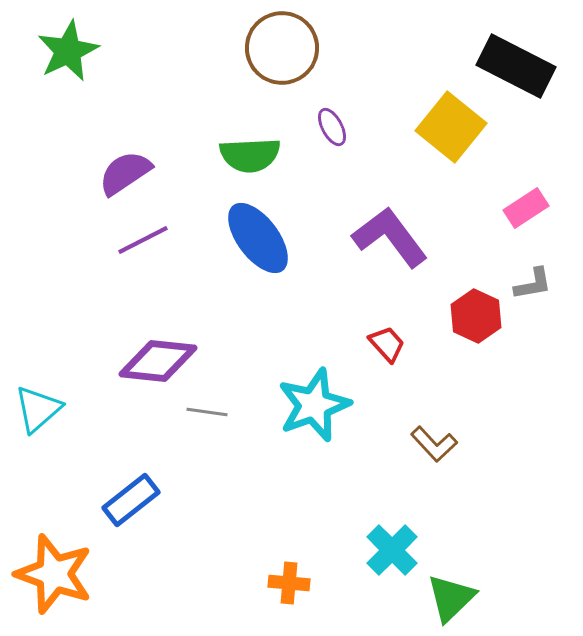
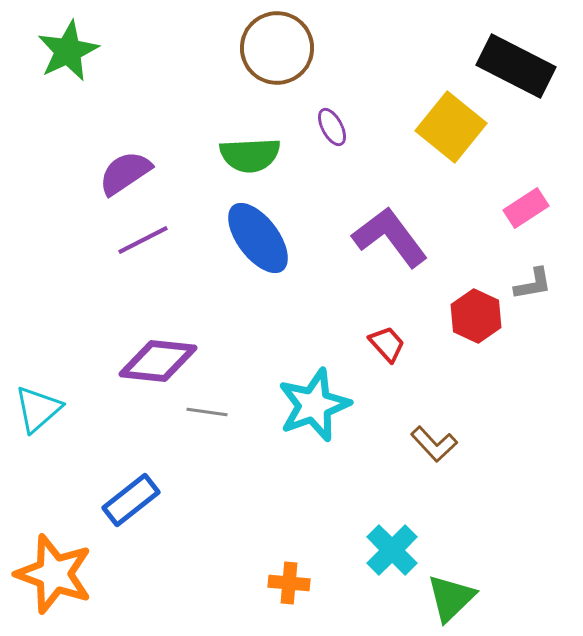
brown circle: moved 5 px left
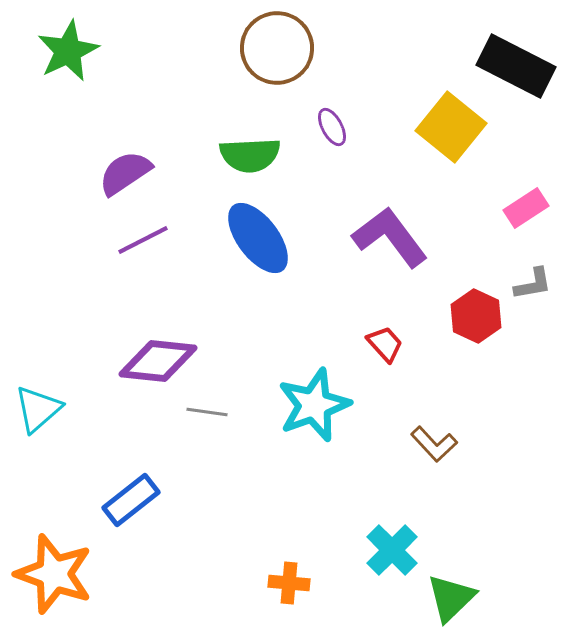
red trapezoid: moved 2 px left
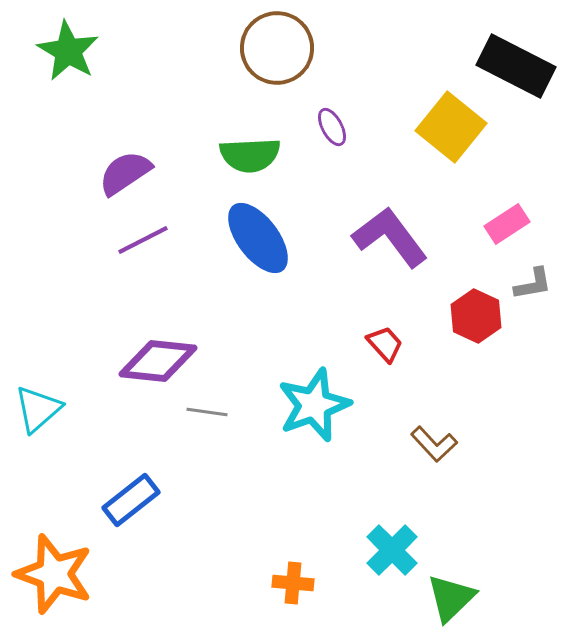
green star: rotated 16 degrees counterclockwise
pink rectangle: moved 19 px left, 16 px down
orange cross: moved 4 px right
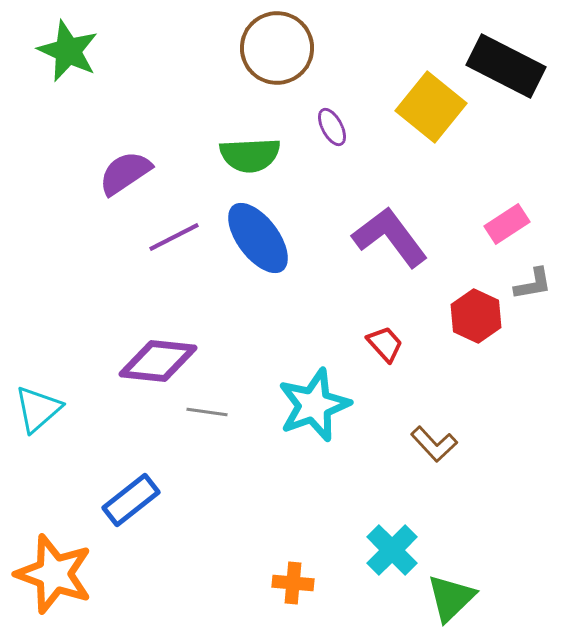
green star: rotated 6 degrees counterclockwise
black rectangle: moved 10 px left
yellow square: moved 20 px left, 20 px up
purple line: moved 31 px right, 3 px up
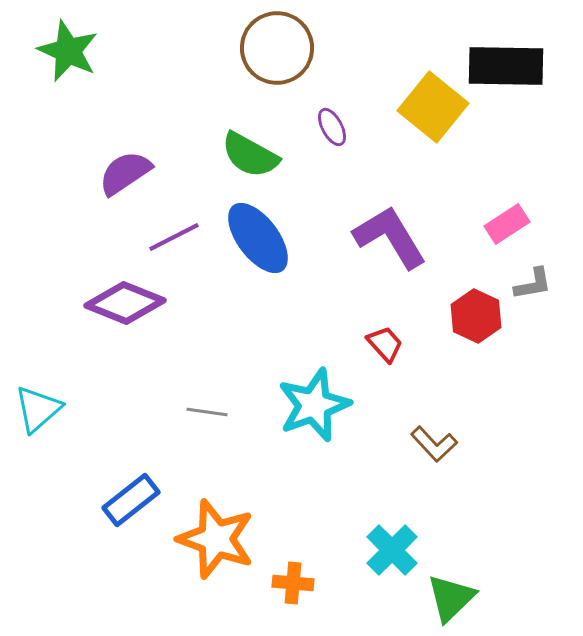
black rectangle: rotated 26 degrees counterclockwise
yellow square: moved 2 px right
green semicircle: rotated 32 degrees clockwise
purple L-shape: rotated 6 degrees clockwise
purple diamond: moved 33 px left, 58 px up; rotated 16 degrees clockwise
orange star: moved 162 px right, 35 px up
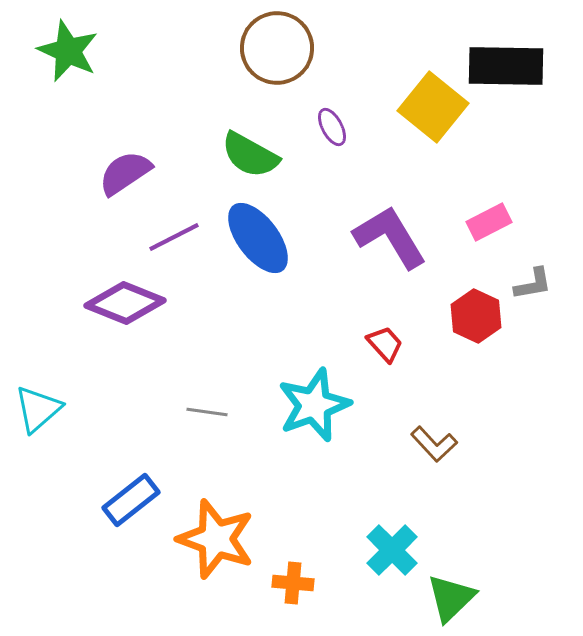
pink rectangle: moved 18 px left, 2 px up; rotated 6 degrees clockwise
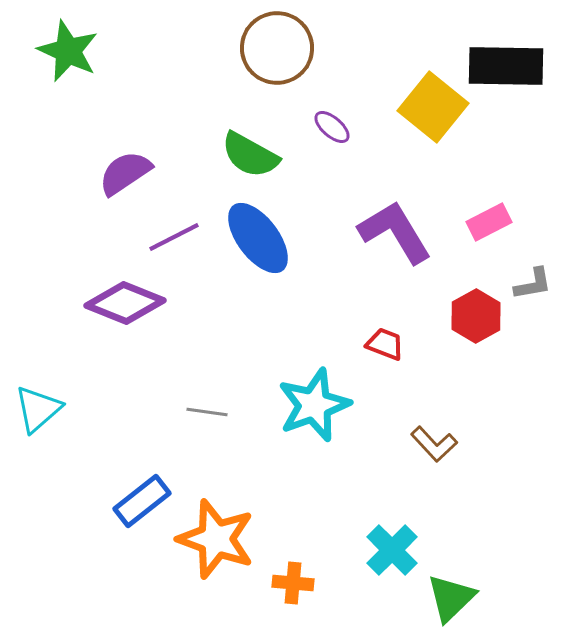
purple ellipse: rotated 21 degrees counterclockwise
purple L-shape: moved 5 px right, 5 px up
red hexagon: rotated 6 degrees clockwise
red trapezoid: rotated 27 degrees counterclockwise
blue rectangle: moved 11 px right, 1 px down
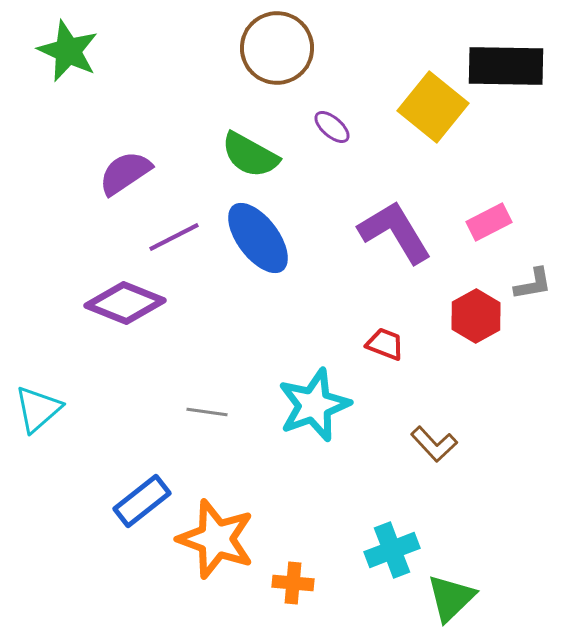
cyan cross: rotated 24 degrees clockwise
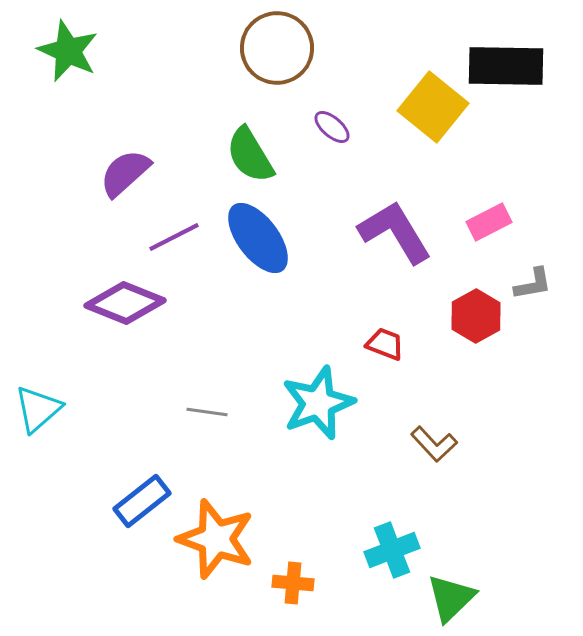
green semicircle: rotated 30 degrees clockwise
purple semicircle: rotated 8 degrees counterclockwise
cyan star: moved 4 px right, 2 px up
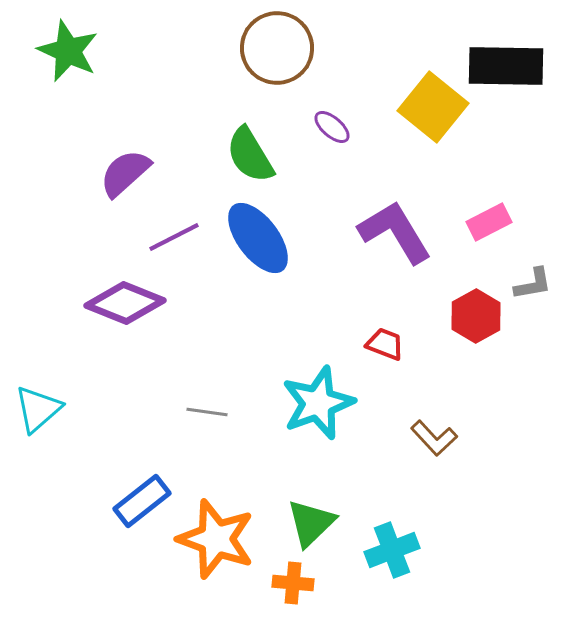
brown L-shape: moved 6 px up
green triangle: moved 140 px left, 75 px up
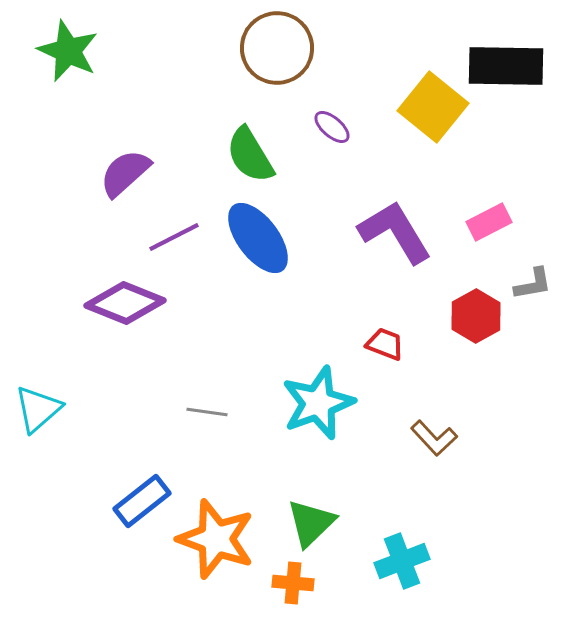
cyan cross: moved 10 px right, 11 px down
